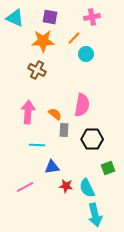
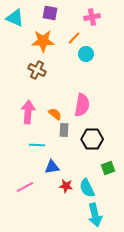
purple square: moved 4 px up
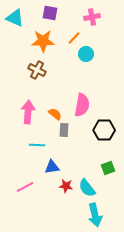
black hexagon: moved 12 px right, 9 px up
cyan semicircle: rotated 12 degrees counterclockwise
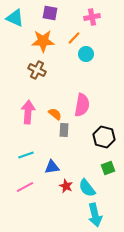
black hexagon: moved 7 px down; rotated 15 degrees clockwise
cyan line: moved 11 px left, 10 px down; rotated 21 degrees counterclockwise
red star: rotated 16 degrees clockwise
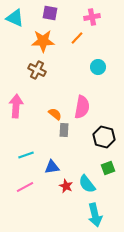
orange line: moved 3 px right
cyan circle: moved 12 px right, 13 px down
pink semicircle: moved 2 px down
pink arrow: moved 12 px left, 6 px up
cyan semicircle: moved 4 px up
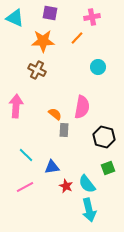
cyan line: rotated 63 degrees clockwise
cyan arrow: moved 6 px left, 5 px up
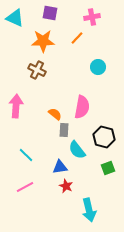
blue triangle: moved 8 px right
cyan semicircle: moved 10 px left, 34 px up
